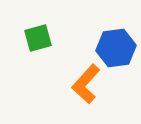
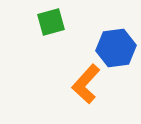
green square: moved 13 px right, 16 px up
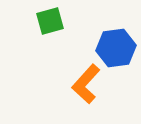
green square: moved 1 px left, 1 px up
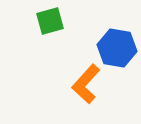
blue hexagon: moved 1 px right; rotated 18 degrees clockwise
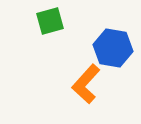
blue hexagon: moved 4 px left
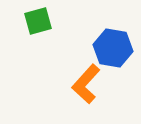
green square: moved 12 px left
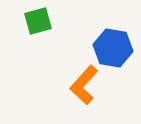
orange L-shape: moved 2 px left, 1 px down
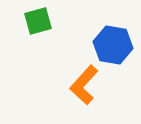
blue hexagon: moved 3 px up
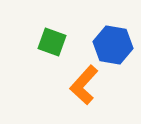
green square: moved 14 px right, 21 px down; rotated 36 degrees clockwise
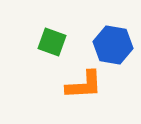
orange L-shape: rotated 135 degrees counterclockwise
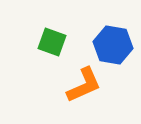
orange L-shape: rotated 21 degrees counterclockwise
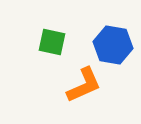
green square: rotated 8 degrees counterclockwise
